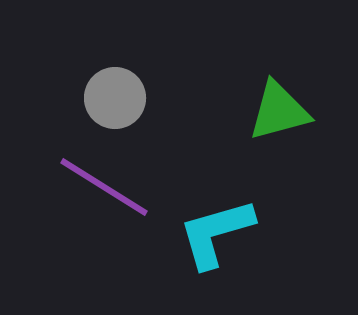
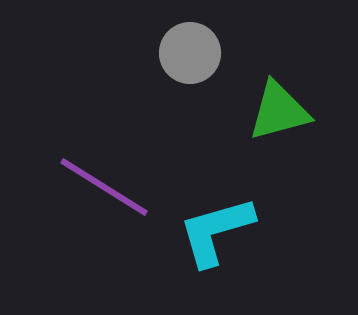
gray circle: moved 75 px right, 45 px up
cyan L-shape: moved 2 px up
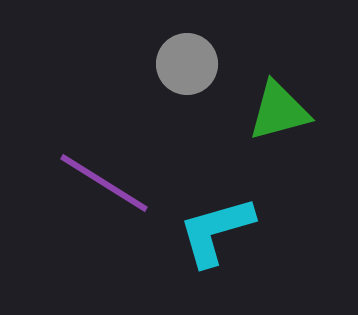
gray circle: moved 3 px left, 11 px down
purple line: moved 4 px up
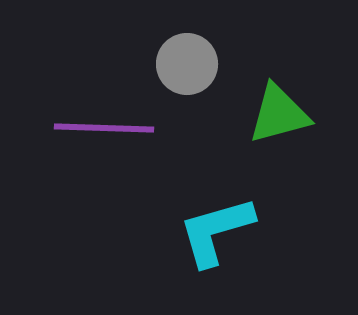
green triangle: moved 3 px down
purple line: moved 55 px up; rotated 30 degrees counterclockwise
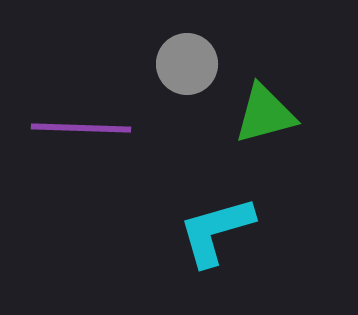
green triangle: moved 14 px left
purple line: moved 23 px left
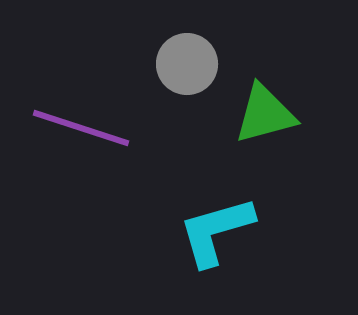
purple line: rotated 16 degrees clockwise
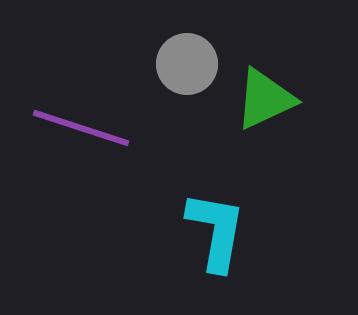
green triangle: moved 15 px up; rotated 10 degrees counterclockwise
cyan L-shape: rotated 116 degrees clockwise
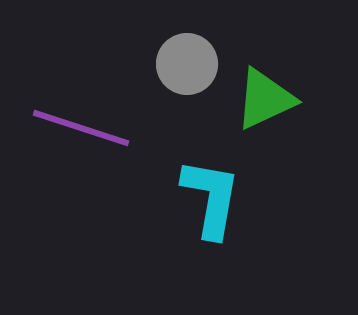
cyan L-shape: moved 5 px left, 33 px up
